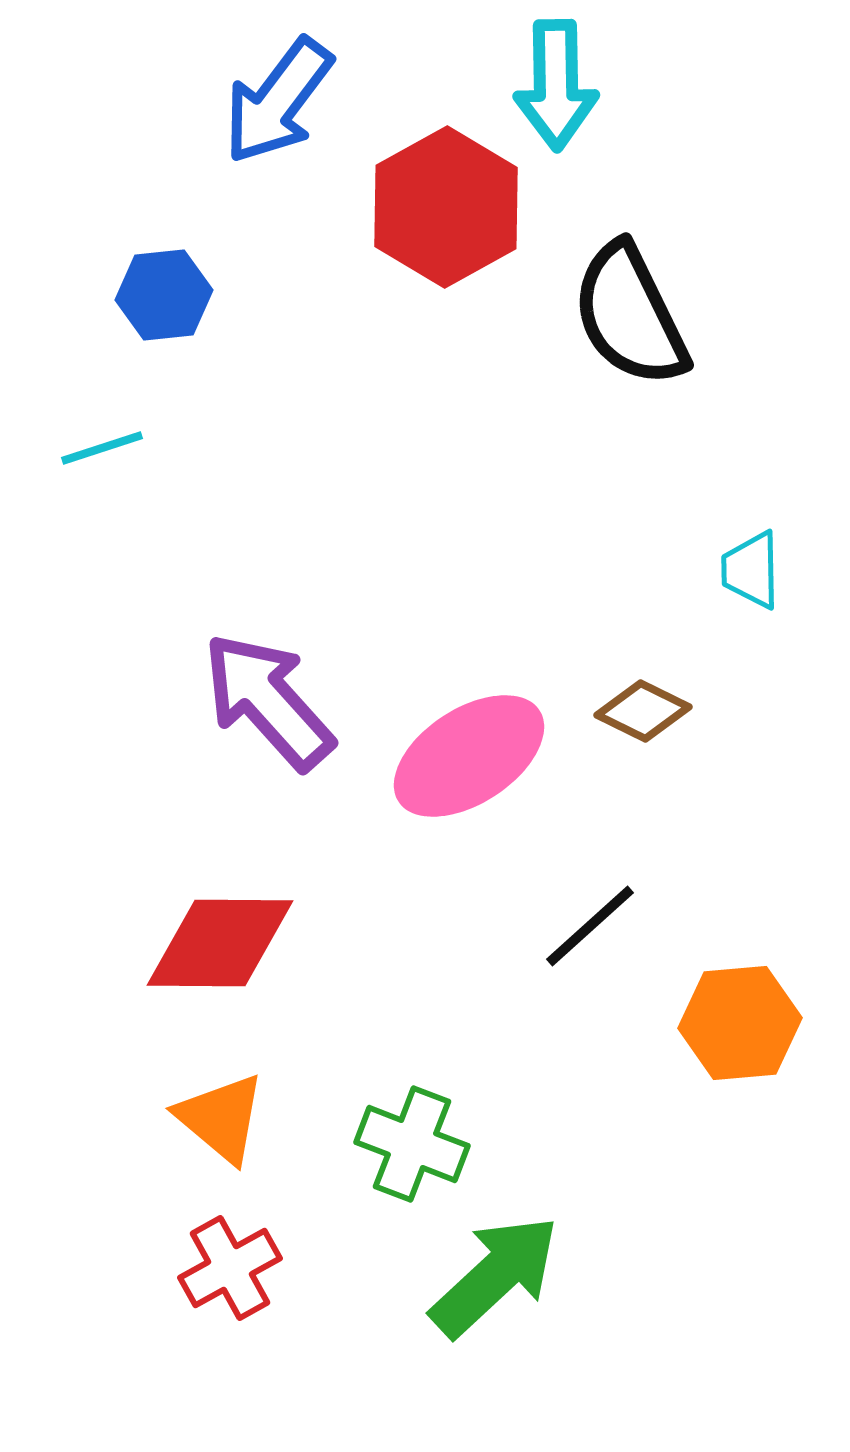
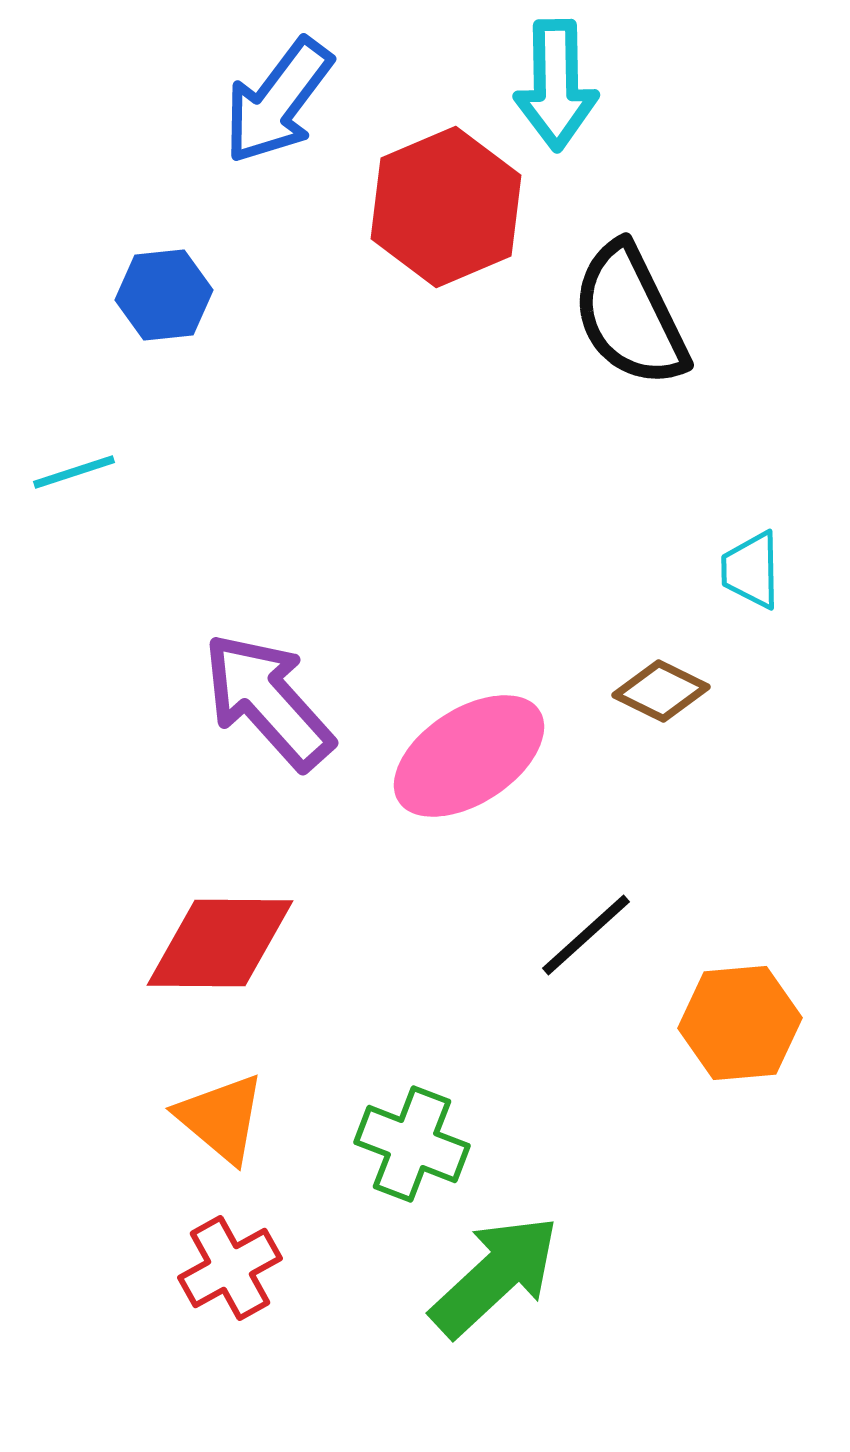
red hexagon: rotated 6 degrees clockwise
cyan line: moved 28 px left, 24 px down
brown diamond: moved 18 px right, 20 px up
black line: moved 4 px left, 9 px down
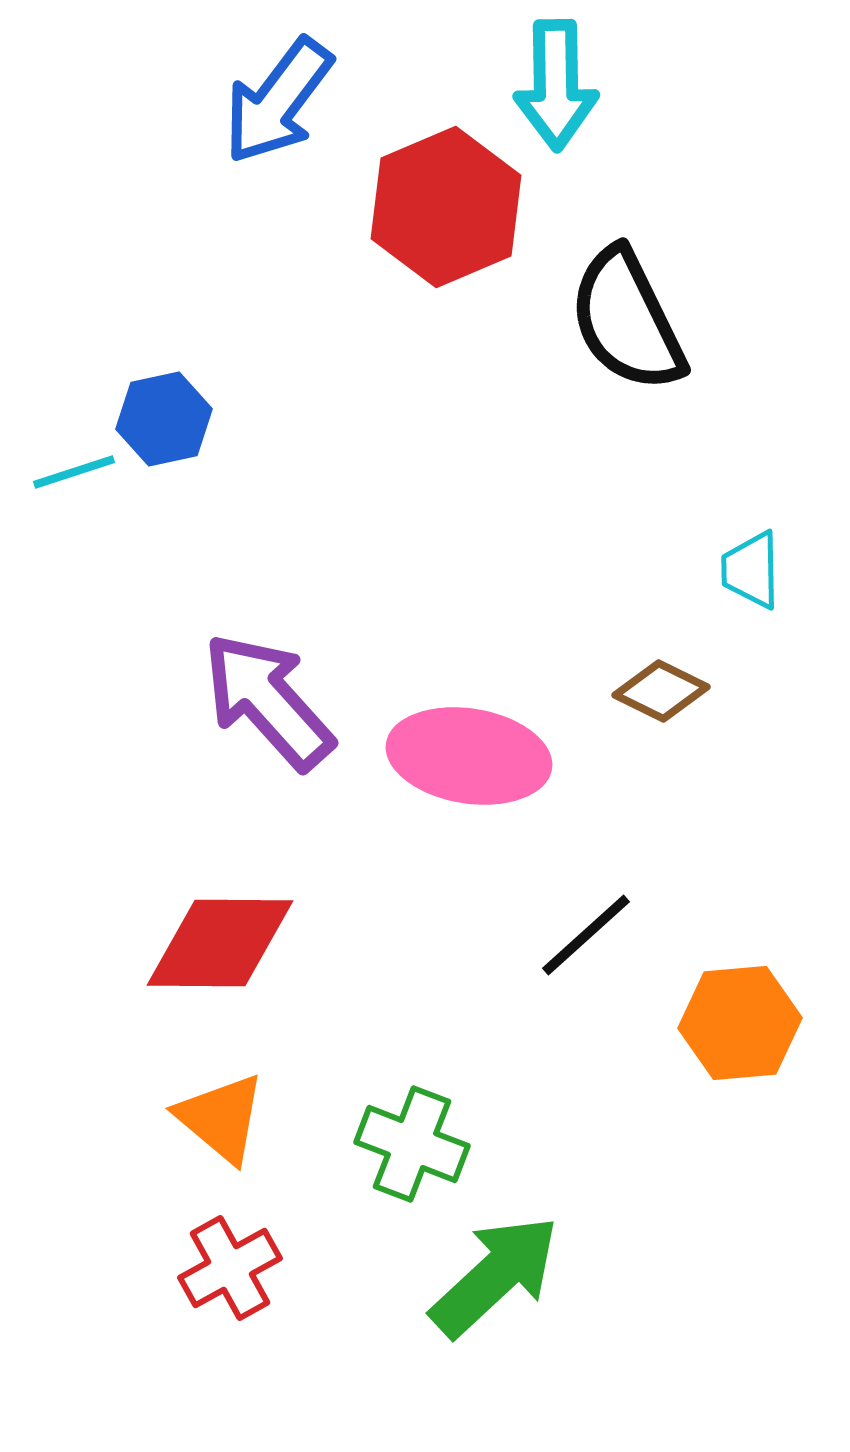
blue hexagon: moved 124 px down; rotated 6 degrees counterclockwise
black semicircle: moved 3 px left, 5 px down
pink ellipse: rotated 42 degrees clockwise
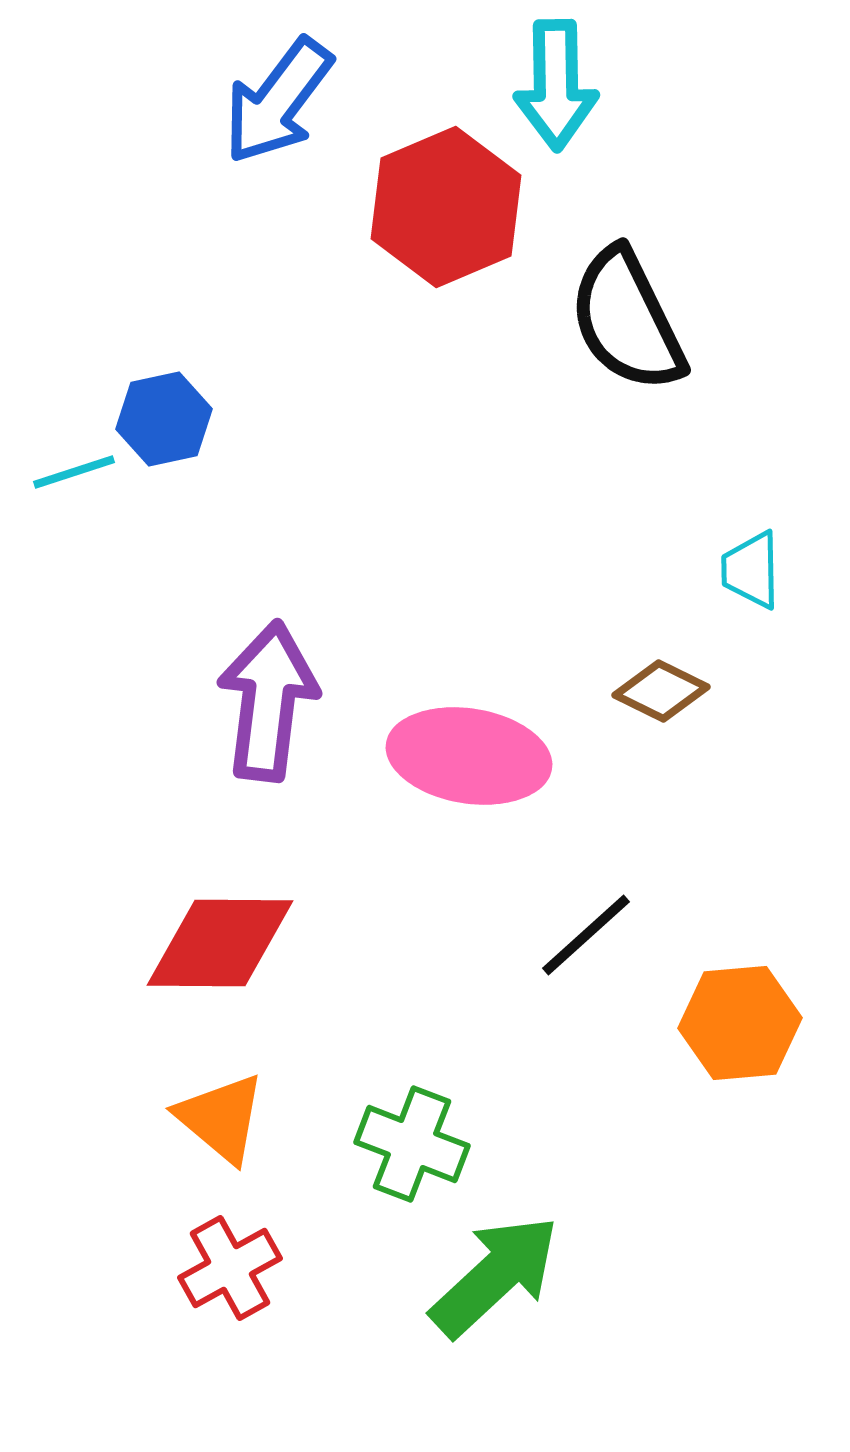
purple arrow: rotated 49 degrees clockwise
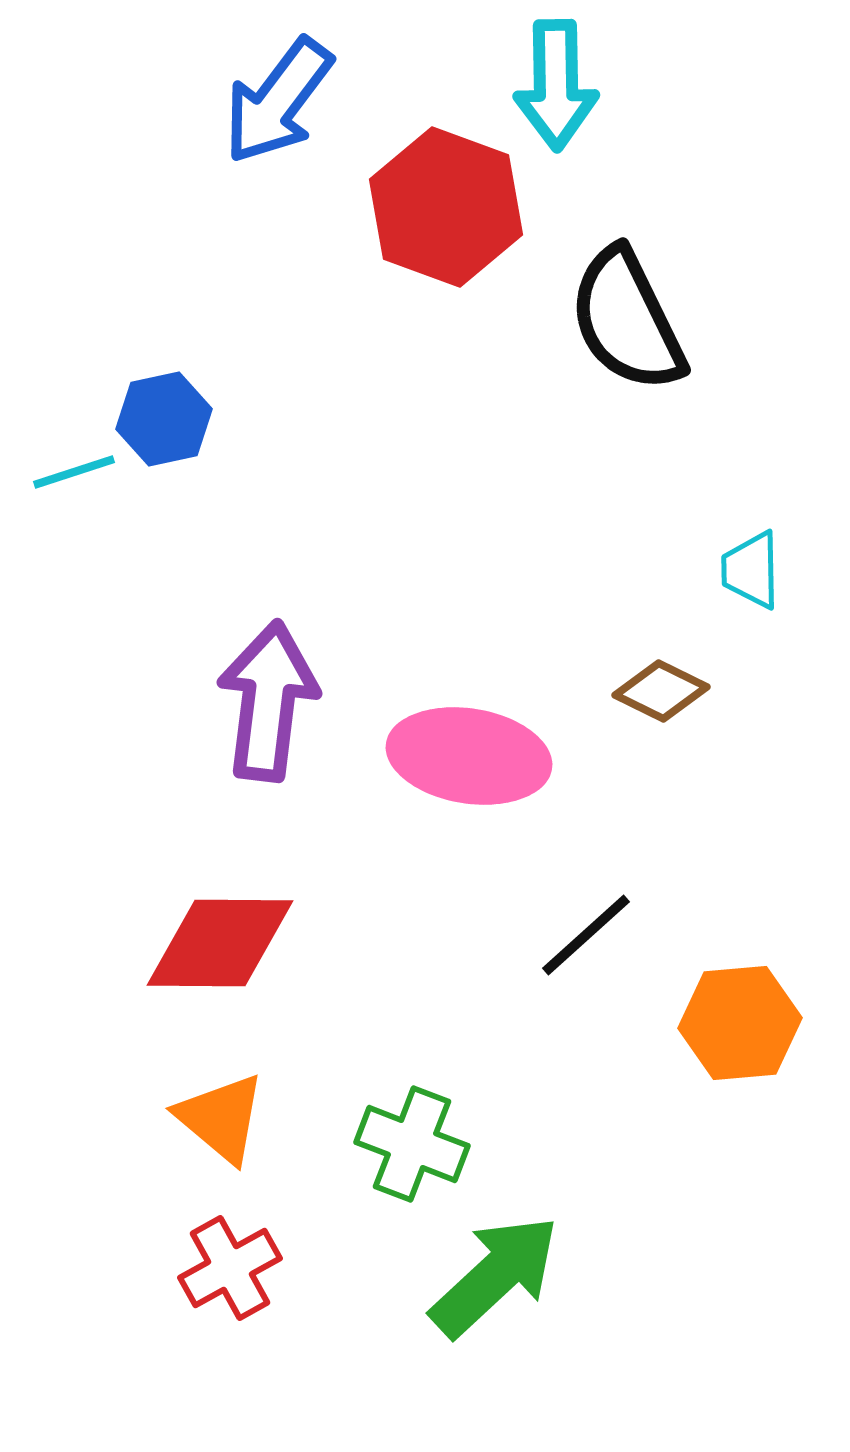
red hexagon: rotated 17 degrees counterclockwise
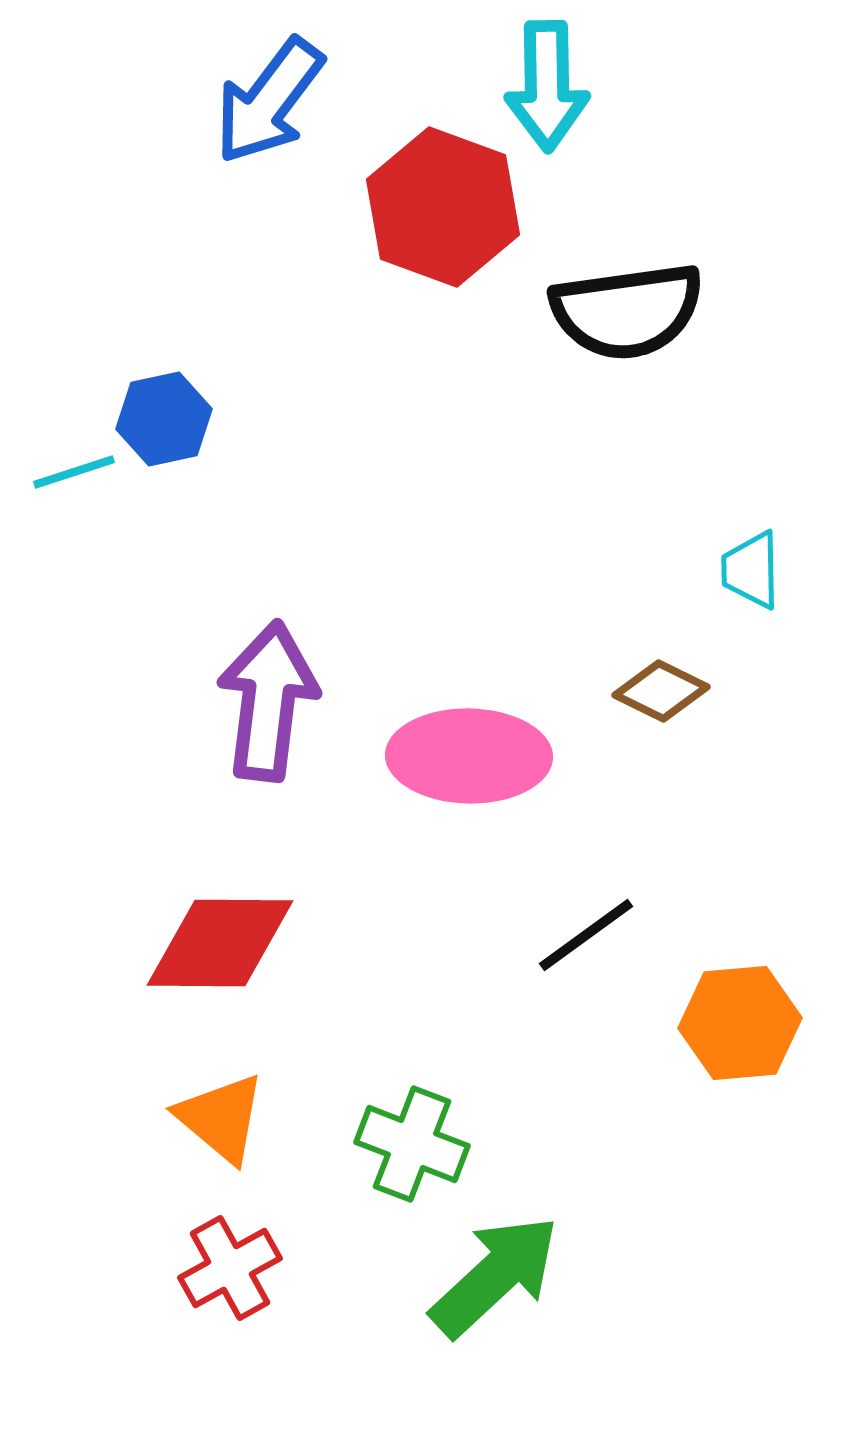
cyan arrow: moved 9 px left, 1 px down
blue arrow: moved 9 px left
red hexagon: moved 3 px left
black semicircle: moved 9 px up; rotated 72 degrees counterclockwise
pink ellipse: rotated 8 degrees counterclockwise
black line: rotated 6 degrees clockwise
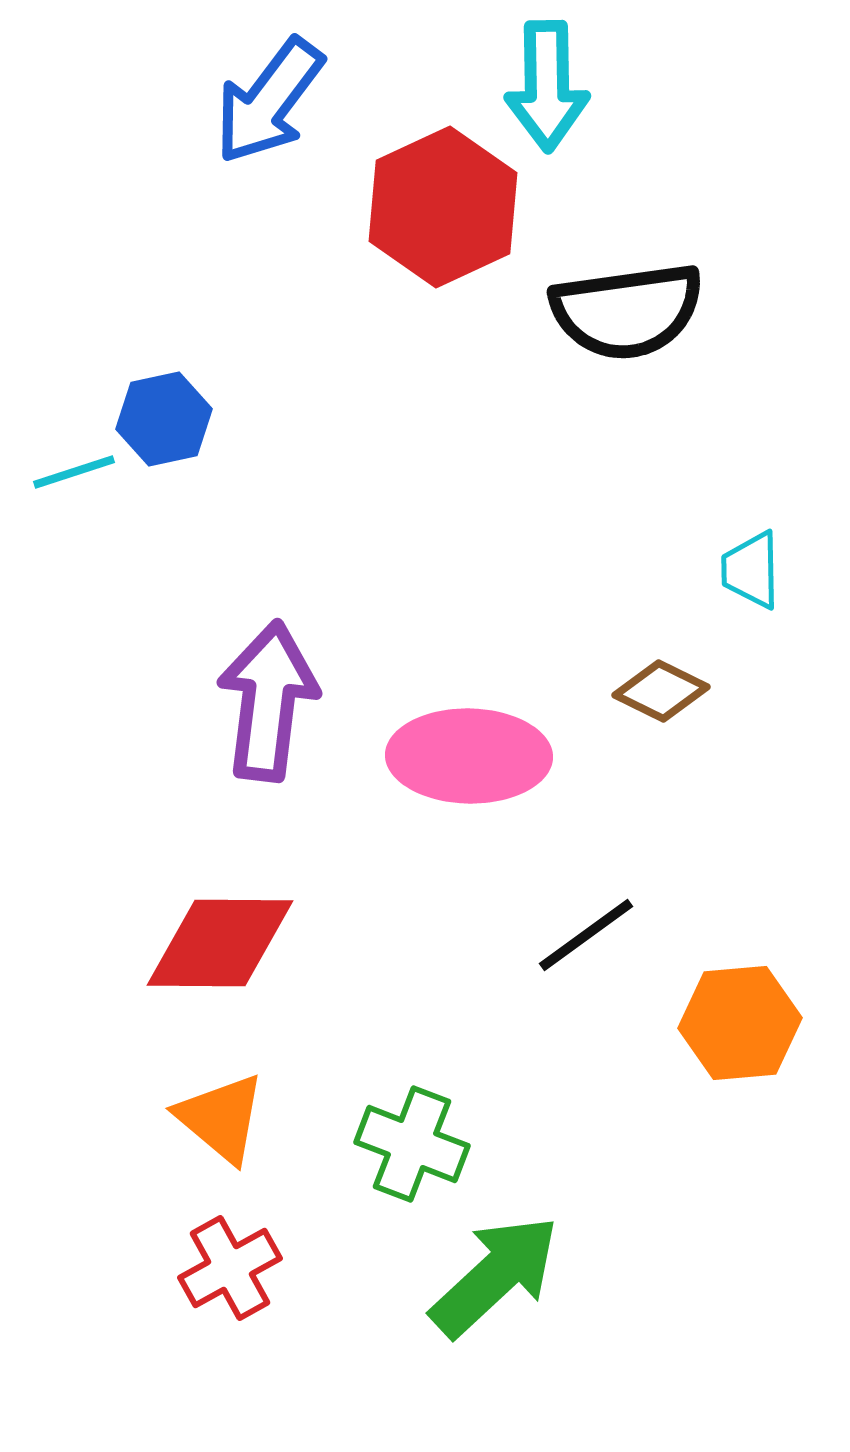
red hexagon: rotated 15 degrees clockwise
